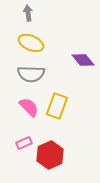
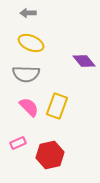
gray arrow: rotated 84 degrees counterclockwise
purple diamond: moved 1 px right, 1 px down
gray semicircle: moved 5 px left
pink rectangle: moved 6 px left
red hexagon: rotated 12 degrees clockwise
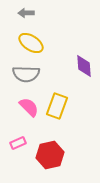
gray arrow: moved 2 px left
yellow ellipse: rotated 10 degrees clockwise
purple diamond: moved 5 px down; rotated 35 degrees clockwise
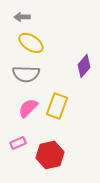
gray arrow: moved 4 px left, 4 px down
purple diamond: rotated 45 degrees clockwise
pink semicircle: moved 1 px left, 1 px down; rotated 90 degrees counterclockwise
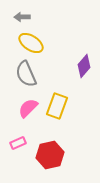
gray semicircle: rotated 64 degrees clockwise
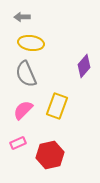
yellow ellipse: rotated 25 degrees counterclockwise
pink semicircle: moved 5 px left, 2 px down
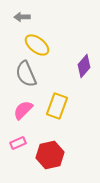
yellow ellipse: moved 6 px right, 2 px down; rotated 30 degrees clockwise
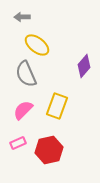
red hexagon: moved 1 px left, 5 px up
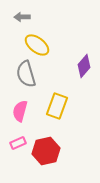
gray semicircle: rotated 8 degrees clockwise
pink semicircle: moved 3 px left, 1 px down; rotated 30 degrees counterclockwise
red hexagon: moved 3 px left, 1 px down
